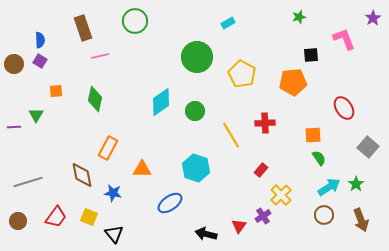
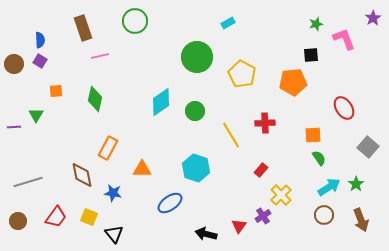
green star at (299, 17): moved 17 px right, 7 px down
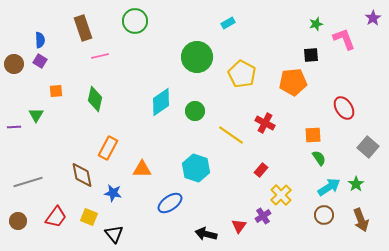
red cross at (265, 123): rotated 30 degrees clockwise
yellow line at (231, 135): rotated 24 degrees counterclockwise
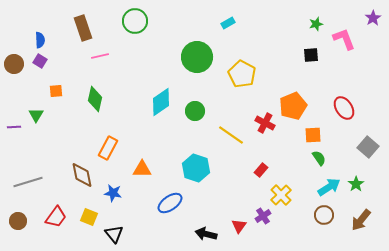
orange pentagon at (293, 82): moved 24 px down; rotated 16 degrees counterclockwise
brown arrow at (361, 220): rotated 60 degrees clockwise
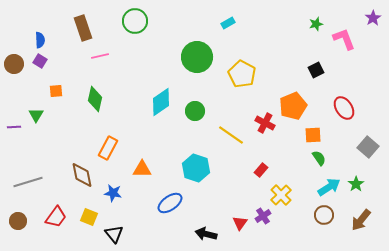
black square at (311, 55): moved 5 px right, 15 px down; rotated 21 degrees counterclockwise
red triangle at (239, 226): moved 1 px right, 3 px up
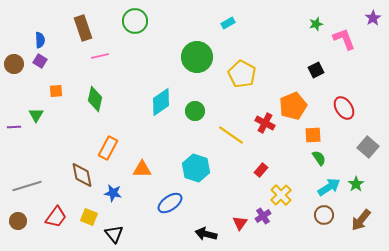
gray line at (28, 182): moved 1 px left, 4 px down
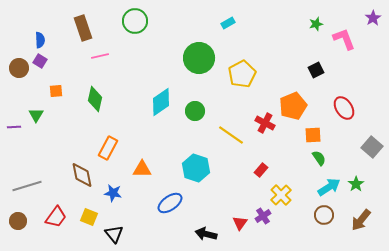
green circle at (197, 57): moved 2 px right, 1 px down
brown circle at (14, 64): moved 5 px right, 4 px down
yellow pentagon at (242, 74): rotated 16 degrees clockwise
gray square at (368, 147): moved 4 px right
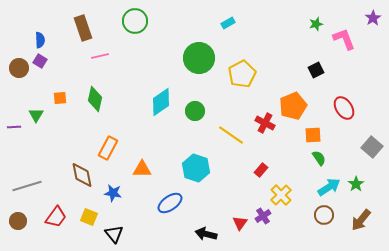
orange square at (56, 91): moved 4 px right, 7 px down
